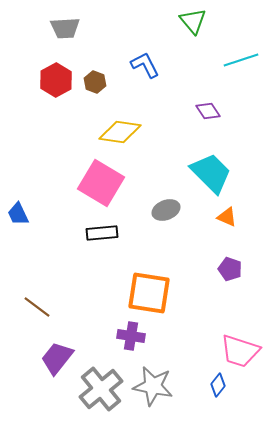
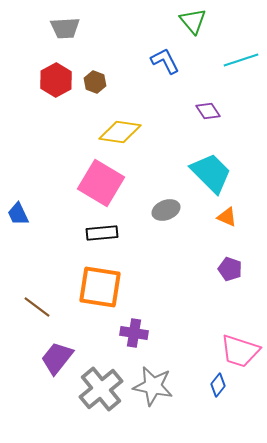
blue L-shape: moved 20 px right, 4 px up
orange square: moved 49 px left, 6 px up
purple cross: moved 3 px right, 3 px up
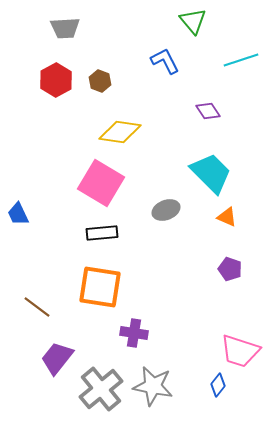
brown hexagon: moved 5 px right, 1 px up
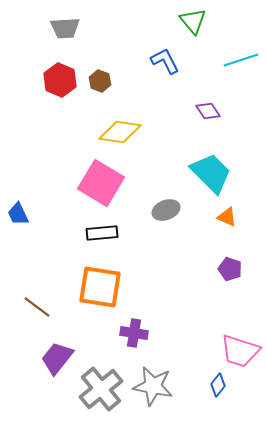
red hexagon: moved 4 px right; rotated 8 degrees counterclockwise
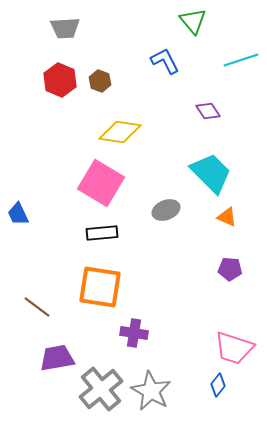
purple pentagon: rotated 15 degrees counterclockwise
pink trapezoid: moved 6 px left, 3 px up
purple trapezoid: rotated 42 degrees clockwise
gray star: moved 2 px left, 5 px down; rotated 18 degrees clockwise
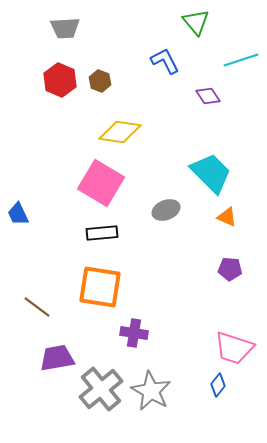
green triangle: moved 3 px right, 1 px down
purple diamond: moved 15 px up
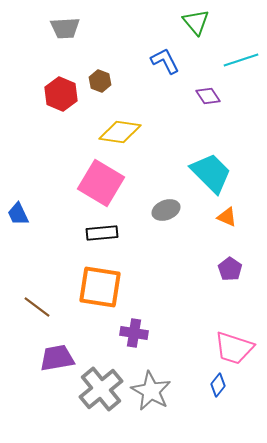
red hexagon: moved 1 px right, 14 px down
purple pentagon: rotated 30 degrees clockwise
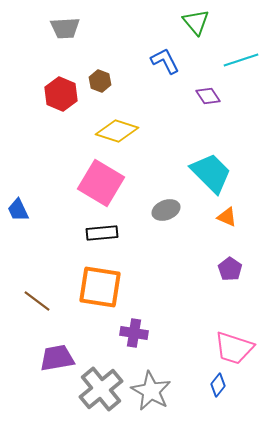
yellow diamond: moved 3 px left, 1 px up; rotated 9 degrees clockwise
blue trapezoid: moved 4 px up
brown line: moved 6 px up
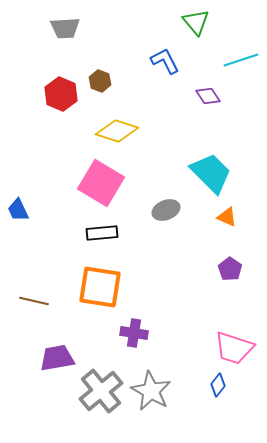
brown line: moved 3 px left; rotated 24 degrees counterclockwise
gray cross: moved 2 px down
